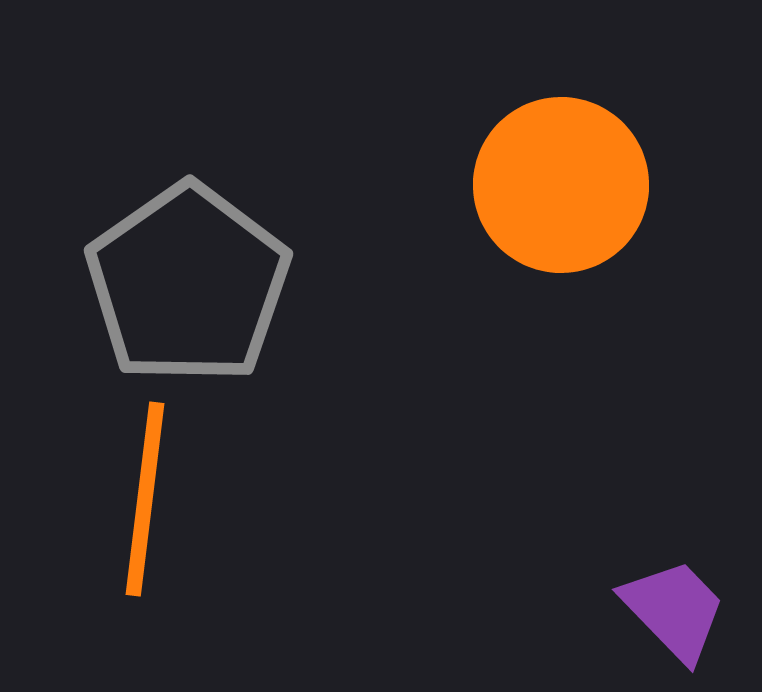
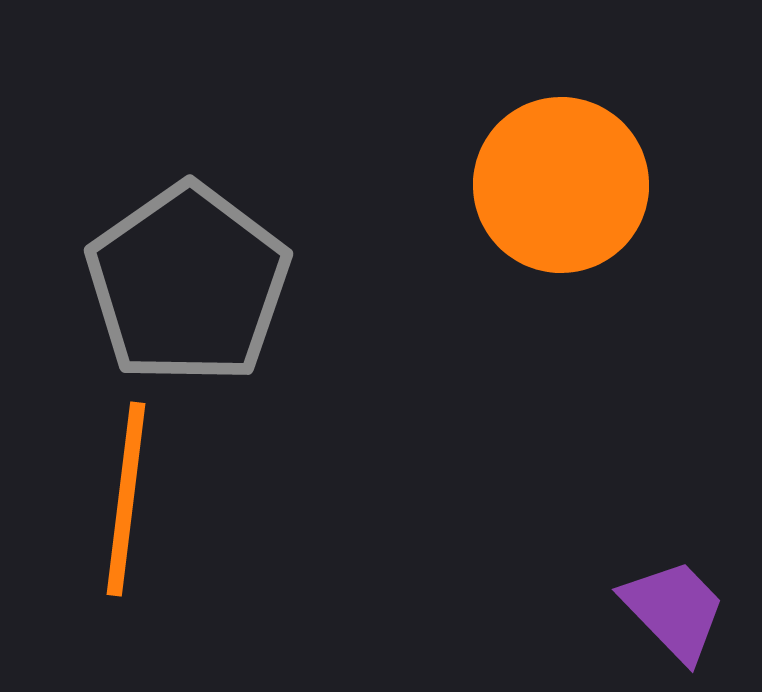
orange line: moved 19 px left
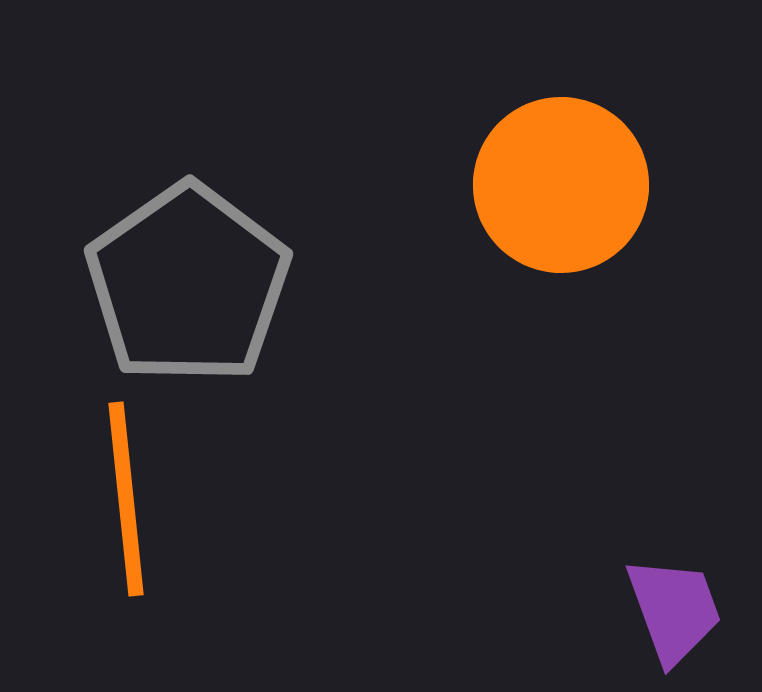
orange line: rotated 13 degrees counterclockwise
purple trapezoid: rotated 24 degrees clockwise
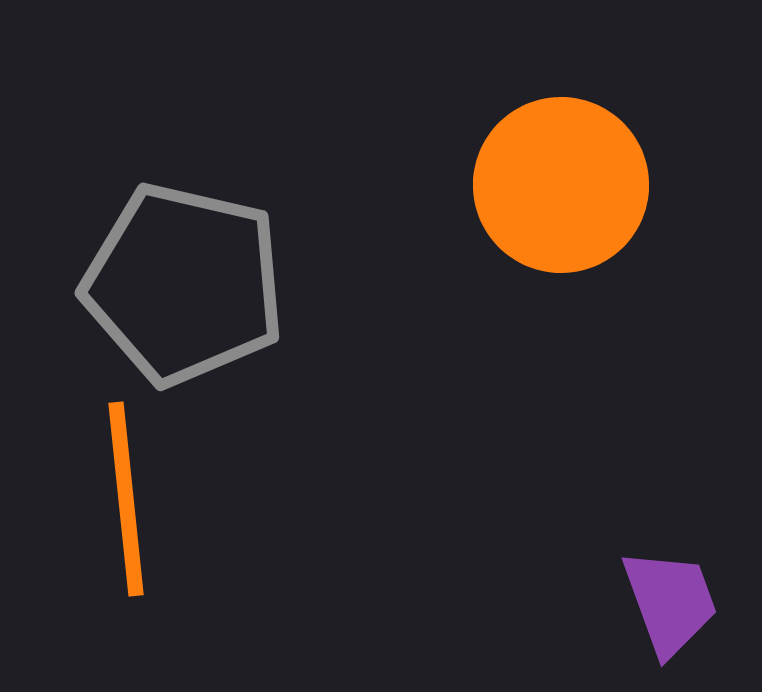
gray pentagon: moved 4 px left; rotated 24 degrees counterclockwise
purple trapezoid: moved 4 px left, 8 px up
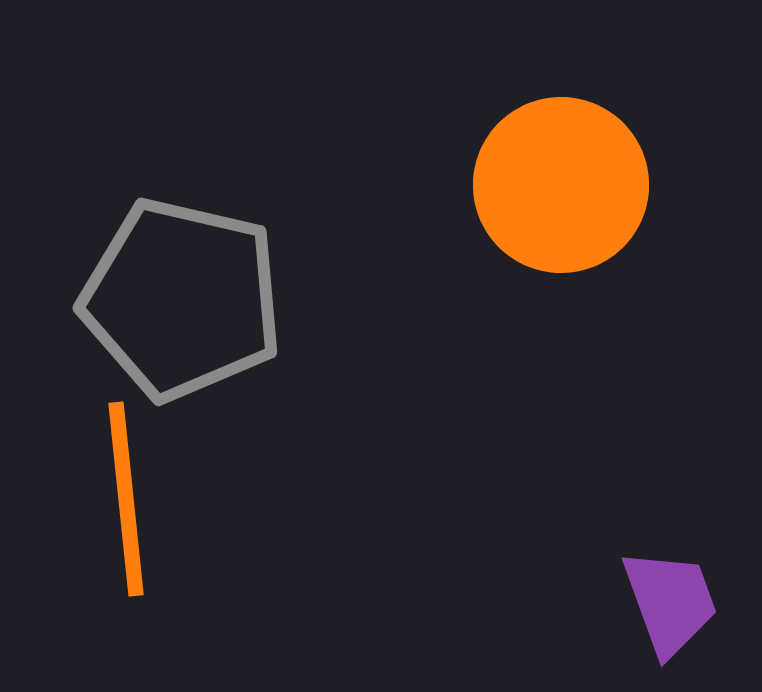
gray pentagon: moved 2 px left, 15 px down
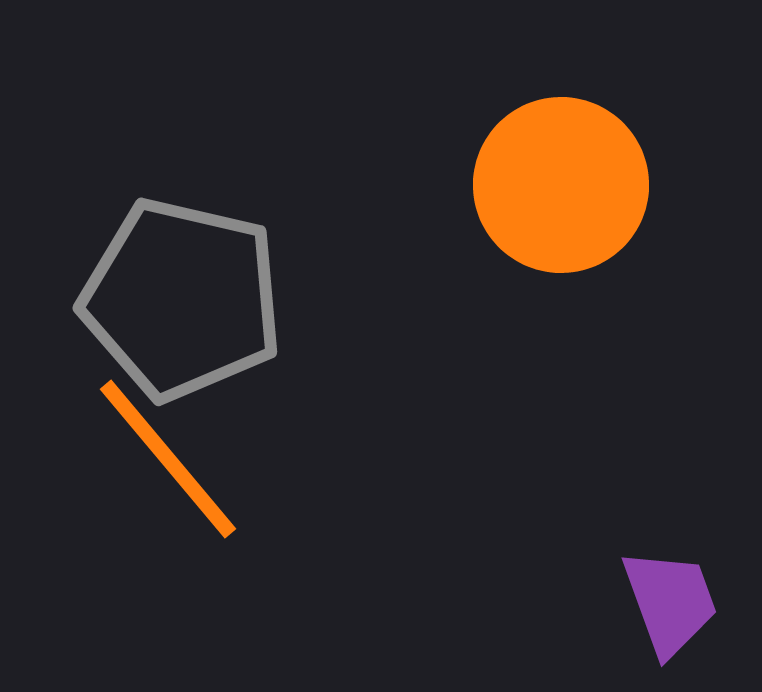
orange line: moved 42 px right, 40 px up; rotated 34 degrees counterclockwise
